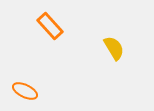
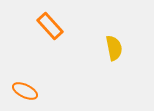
yellow semicircle: rotated 20 degrees clockwise
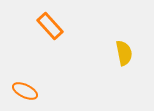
yellow semicircle: moved 10 px right, 5 px down
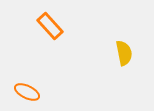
orange ellipse: moved 2 px right, 1 px down
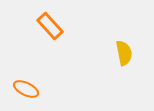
orange ellipse: moved 1 px left, 3 px up
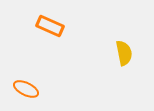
orange rectangle: rotated 24 degrees counterclockwise
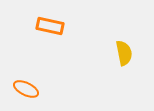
orange rectangle: rotated 12 degrees counterclockwise
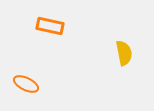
orange ellipse: moved 5 px up
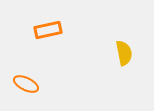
orange rectangle: moved 2 px left, 4 px down; rotated 24 degrees counterclockwise
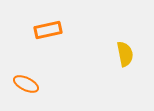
yellow semicircle: moved 1 px right, 1 px down
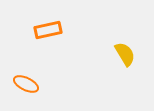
yellow semicircle: rotated 20 degrees counterclockwise
